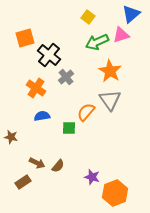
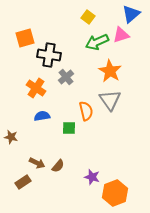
black cross: rotated 30 degrees counterclockwise
orange semicircle: moved 1 px up; rotated 126 degrees clockwise
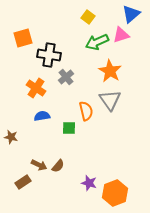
orange square: moved 2 px left
brown arrow: moved 2 px right, 2 px down
purple star: moved 3 px left, 6 px down
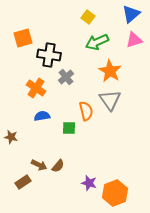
pink triangle: moved 13 px right, 5 px down
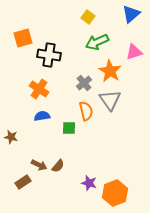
pink triangle: moved 12 px down
gray cross: moved 18 px right, 6 px down
orange cross: moved 3 px right, 1 px down
